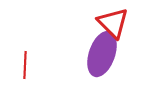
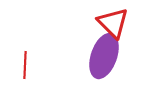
purple ellipse: moved 2 px right, 2 px down
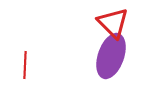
purple ellipse: moved 7 px right
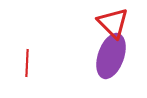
red line: moved 2 px right, 2 px up
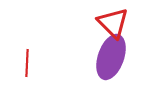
purple ellipse: moved 1 px down
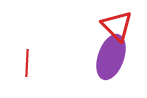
red triangle: moved 4 px right, 3 px down
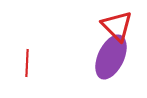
purple ellipse: rotated 6 degrees clockwise
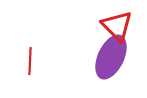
red line: moved 3 px right, 2 px up
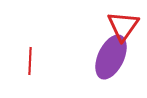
red triangle: moved 6 px right; rotated 20 degrees clockwise
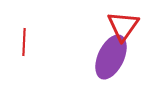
red line: moved 6 px left, 19 px up
